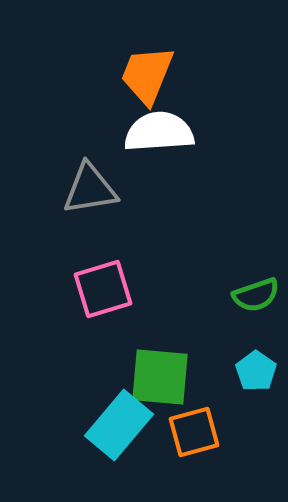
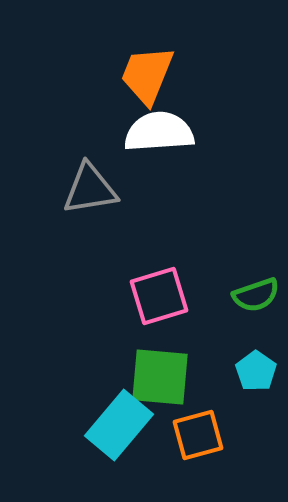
pink square: moved 56 px right, 7 px down
orange square: moved 4 px right, 3 px down
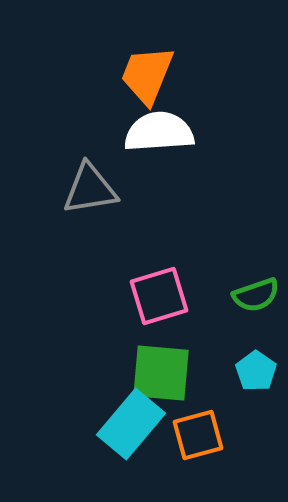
green square: moved 1 px right, 4 px up
cyan rectangle: moved 12 px right, 1 px up
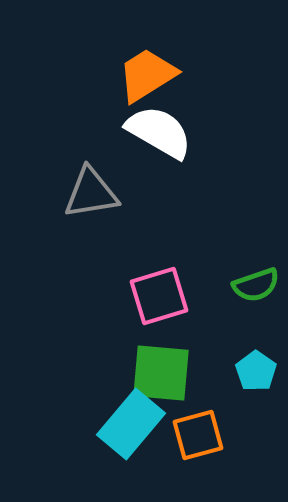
orange trapezoid: rotated 36 degrees clockwise
white semicircle: rotated 34 degrees clockwise
gray triangle: moved 1 px right, 4 px down
green semicircle: moved 10 px up
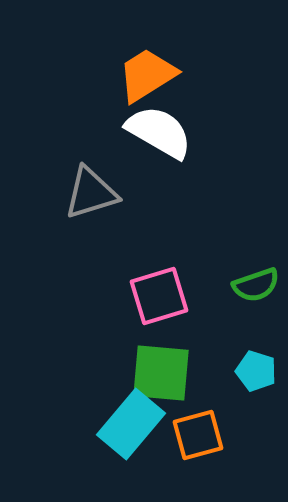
gray triangle: rotated 8 degrees counterclockwise
cyan pentagon: rotated 18 degrees counterclockwise
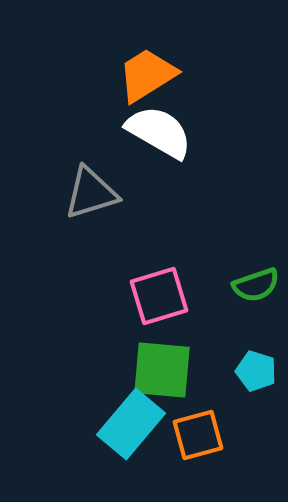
green square: moved 1 px right, 3 px up
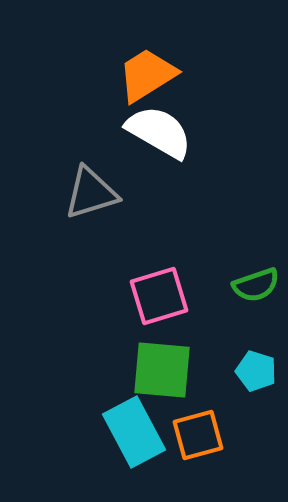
cyan rectangle: moved 3 px right, 8 px down; rotated 68 degrees counterclockwise
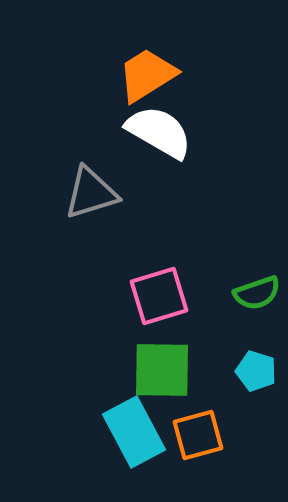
green semicircle: moved 1 px right, 8 px down
green square: rotated 4 degrees counterclockwise
